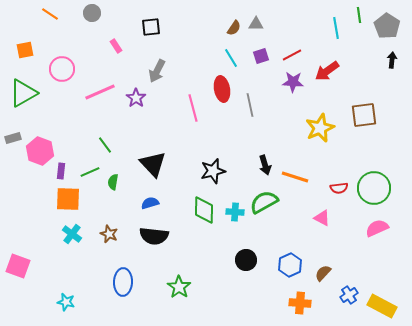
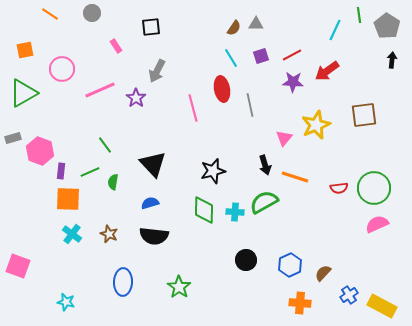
cyan line at (336, 28): moved 1 px left, 2 px down; rotated 35 degrees clockwise
pink line at (100, 92): moved 2 px up
yellow star at (320, 128): moved 4 px left, 3 px up
pink triangle at (322, 218): moved 38 px left, 80 px up; rotated 42 degrees clockwise
pink semicircle at (377, 228): moved 4 px up
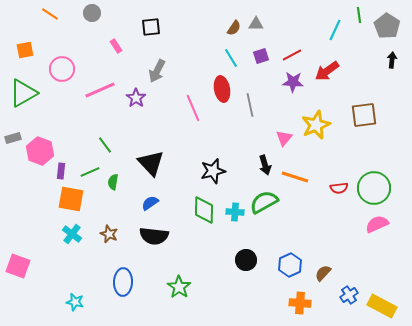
pink line at (193, 108): rotated 8 degrees counterclockwise
black triangle at (153, 164): moved 2 px left, 1 px up
orange square at (68, 199): moved 3 px right; rotated 8 degrees clockwise
blue semicircle at (150, 203): rotated 18 degrees counterclockwise
cyan star at (66, 302): moved 9 px right
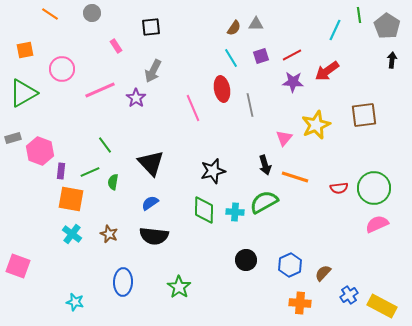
gray arrow at (157, 71): moved 4 px left
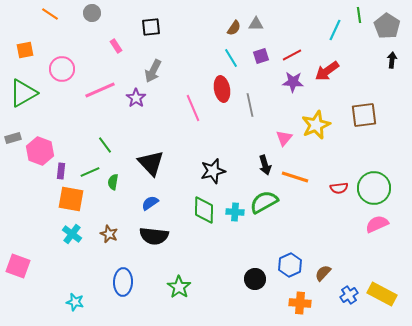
black circle at (246, 260): moved 9 px right, 19 px down
yellow rectangle at (382, 306): moved 12 px up
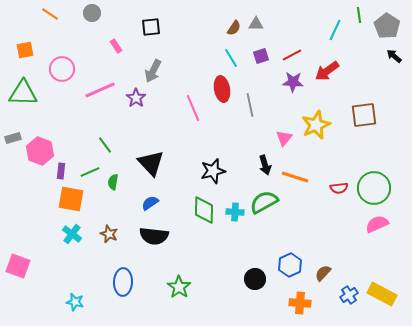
black arrow at (392, 60): moved 2 px right, 4 px up; rotated 56 degrees counterclockwise
green triangle at (23, 93): rotated 32 degrees clockwise
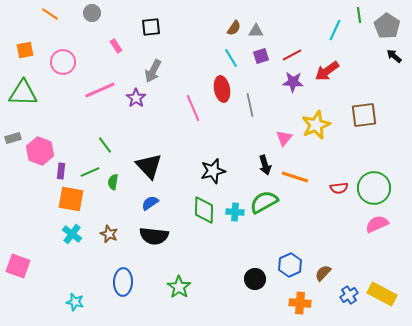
gray triangle at (256, 24): moved 7 px down
pink circle at (62, 69): moved 1 px right, 7 px up
black triangle at (151, 163): moved 2 px left, 3 px down
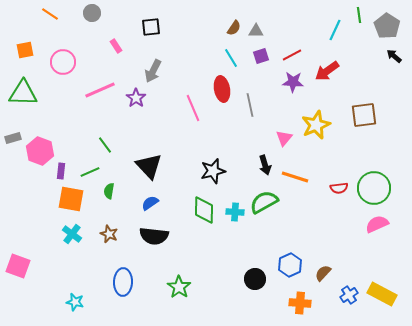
green semicircle at (113, 182): moved 4 px left, 9 px down
